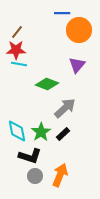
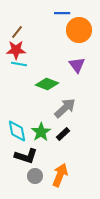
purple triangle: rotated 18 degrees counterclockwise
black L-shape: moved 4 px left
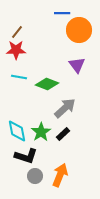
cyan line: moved 13 px down
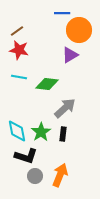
brown line: moved 1 px up; rotated 16 degrees clockwise
red star: moved 3 px right; rotated 12 degrees clockwise
purple triangle: moved 7 px left, 10 px up; rotated 36 degrees clockwise
green diamond: rotated 15 degrees counterclockwise
black rectangle: rotated 40 degrees counterclockwise
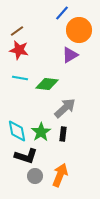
blue line: rotated 49 degrees counterclockwise
cyan line: moved 1 px right, 1 px down
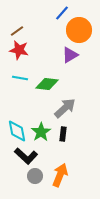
black L-shape: rotated 25 degrees clockwise
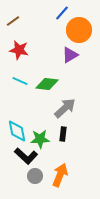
brown line: moved 4 px left, 10 px up
cyan line: moved 3 px down; rotated 14 degrees clockwise
green star: moved 1 px left, 7 px down; rotated 30 degrees clockwise
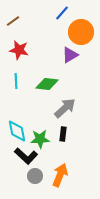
orange circle: moved 2 px right, 2 px down
cyan line: moved 4 px left; rotated 63 degrees clockwise
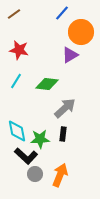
brown line: moved 1 px right, 7 px up
cyan line: rotated 35 degrees clockwise
gray circle: moved 2 px up
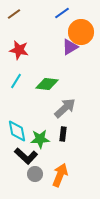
blue line: rotated 14 degrees clockwise
purple triangle: moved 8 px up
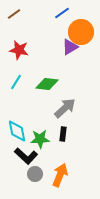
cyan line: moved 1 px down
